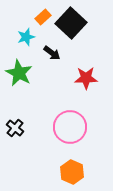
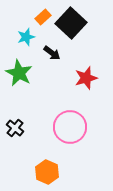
red star: rotated 15 degrees counterclockwise
orange hexagon: moved 25 px left
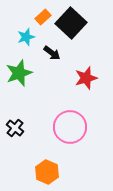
green star: rotated 24 degrees clockwise
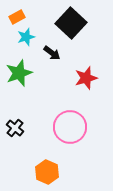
orange rectangle: moved 26 px left; rotated 14 degrees clockwise
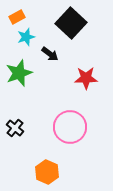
black arrow: moved 2 px left, 1 px down
red star: rotated 15 degrees clockwise
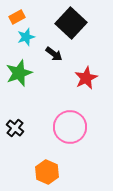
black arrow: moved 4 px right
red star: rotated 25 degrees counterclockwise
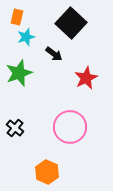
orange rectangle: rotated 49 degrees counterclockwise
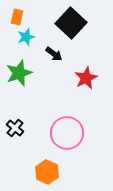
pink circle: moved 3 px left, 6 px down
